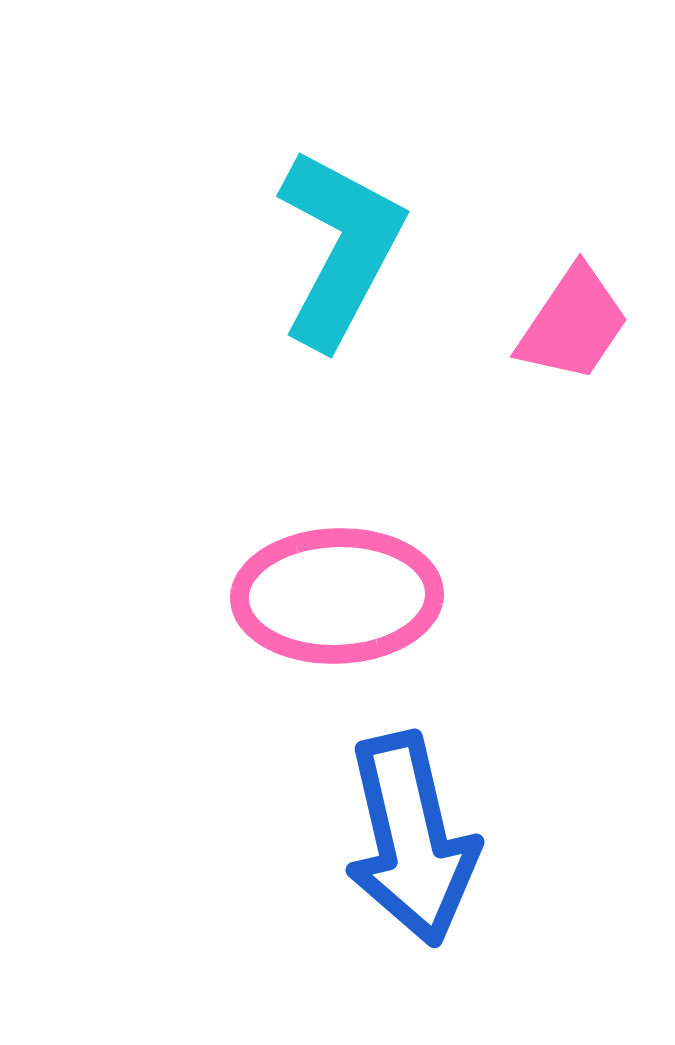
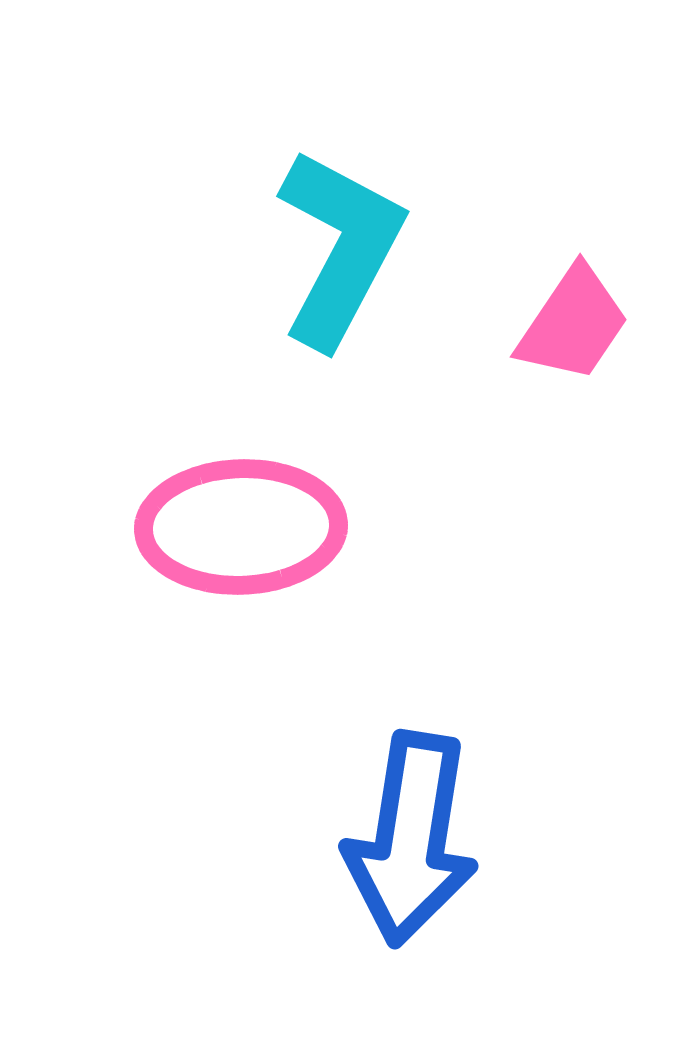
pink ellipse: moved 96 px left, 69 px up
blue arrow: rotated 22 degrees clockwise
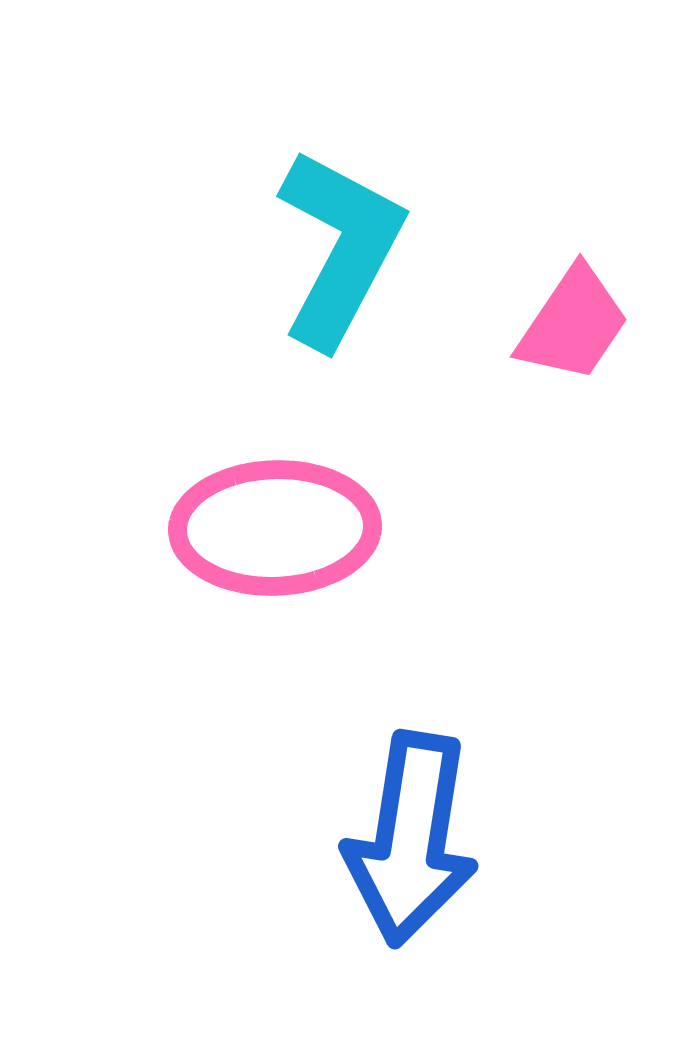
pink ellipse: moved 34 px right, 1 px down
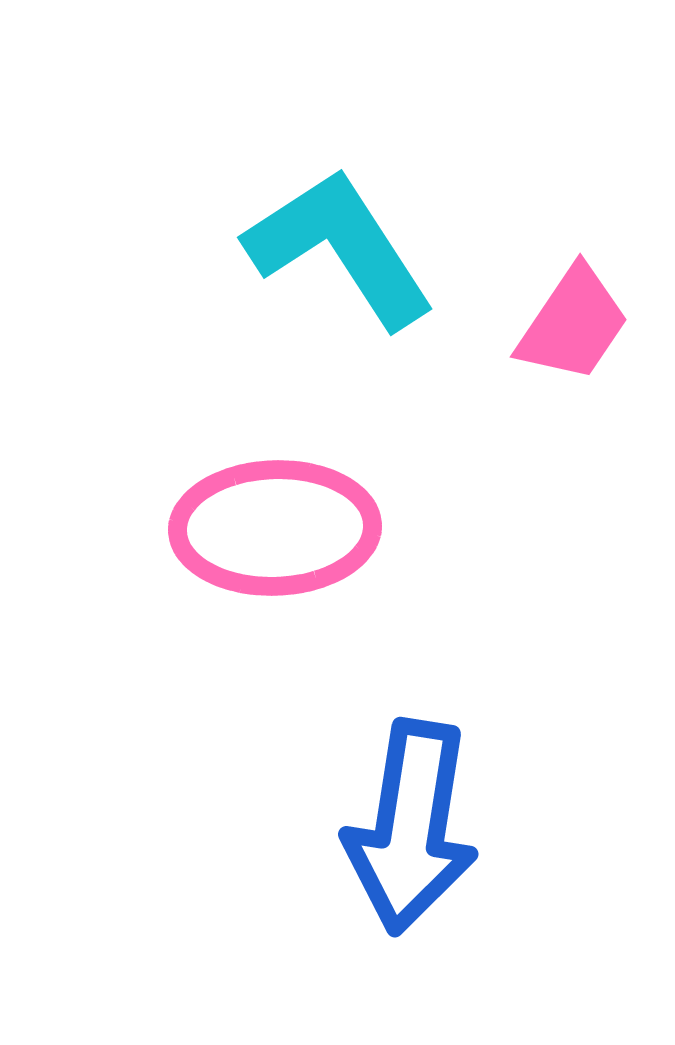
cyan L-shape: rotated 61 degrees counterclockwise
blue arrow: moved 12 px up
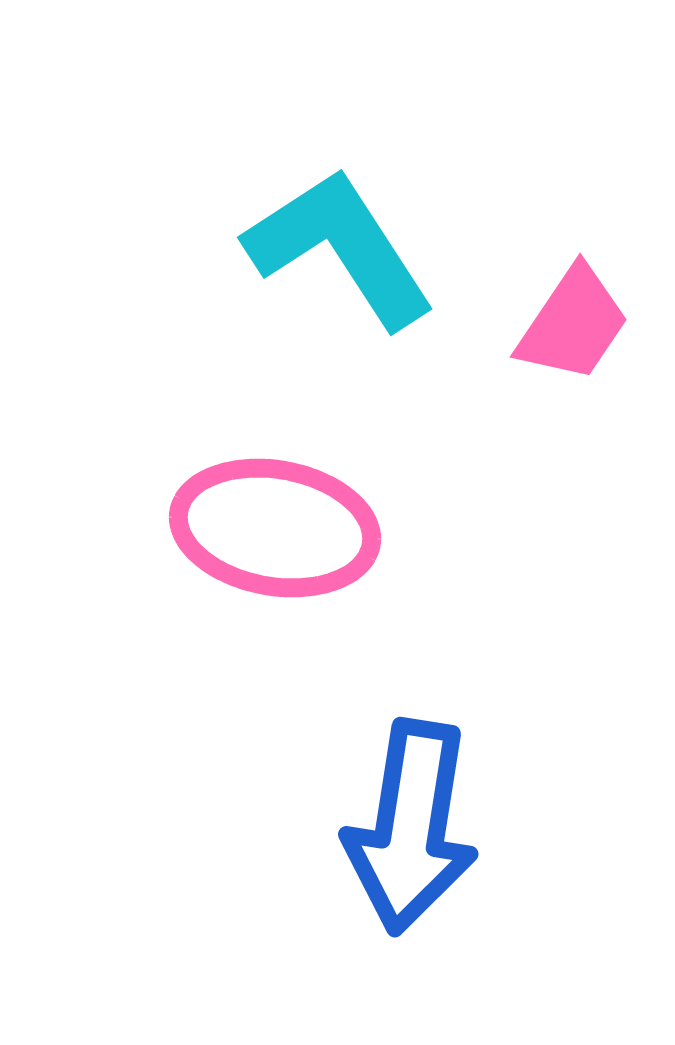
pink ellipse: rotated 12 degrees clockwise
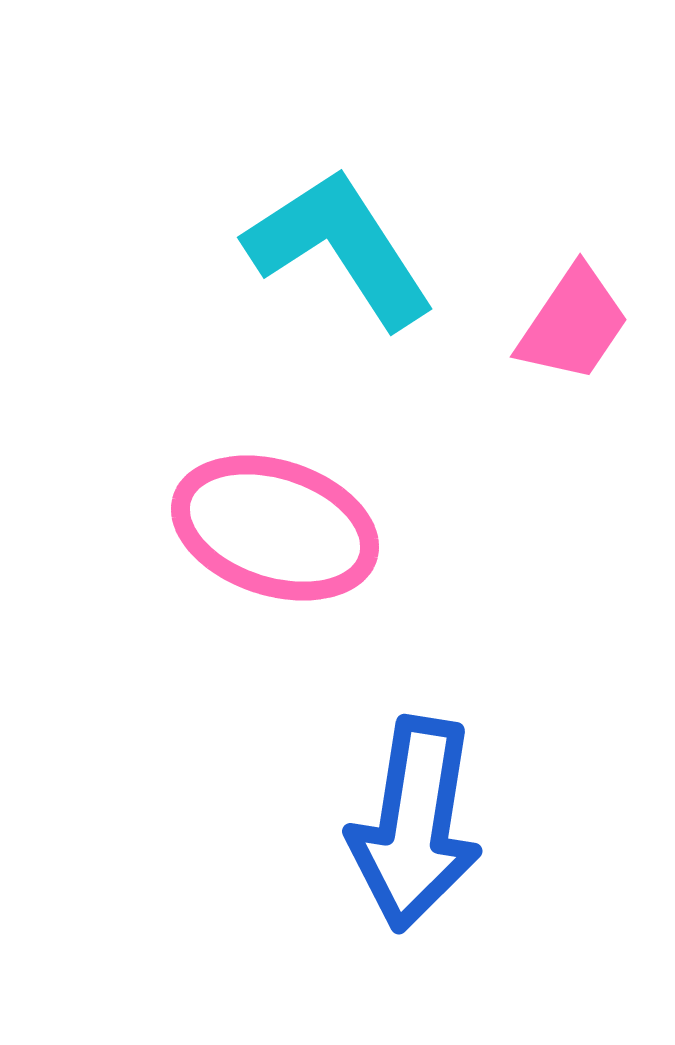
pink ellipse: rotated 8 degrees clockwise
blue arrow: moved 4 px right, 3 px up
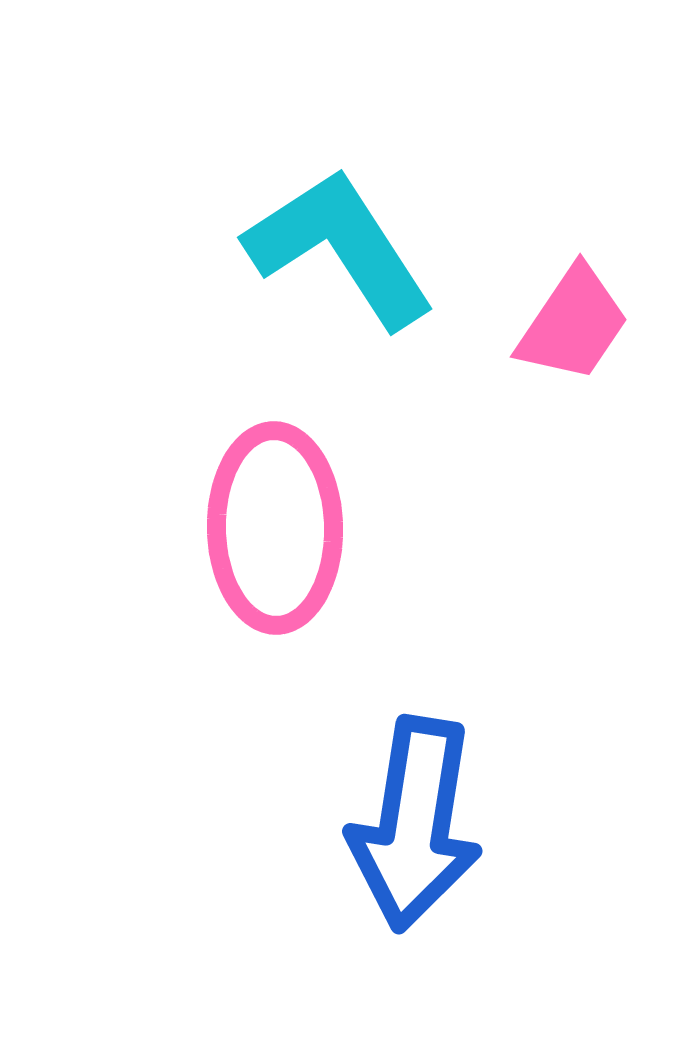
pink ellipse: rotated 71 degrees clockwise
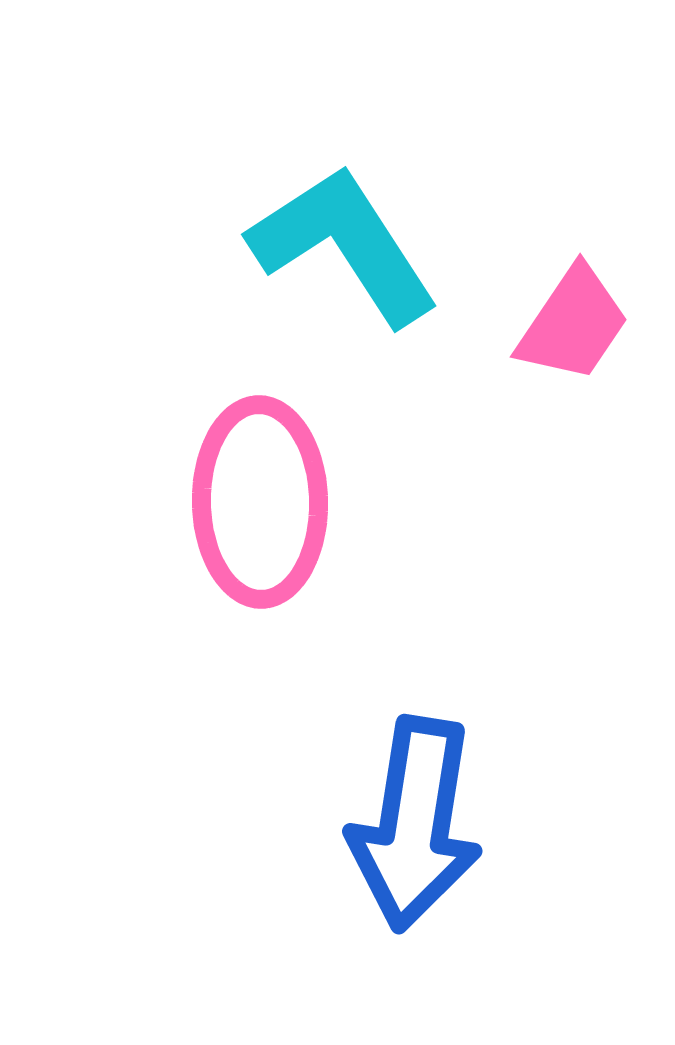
cyan L-shape: moved 4 px right, 3 px up
pink ellipse: moved 15 px left, 26 px up
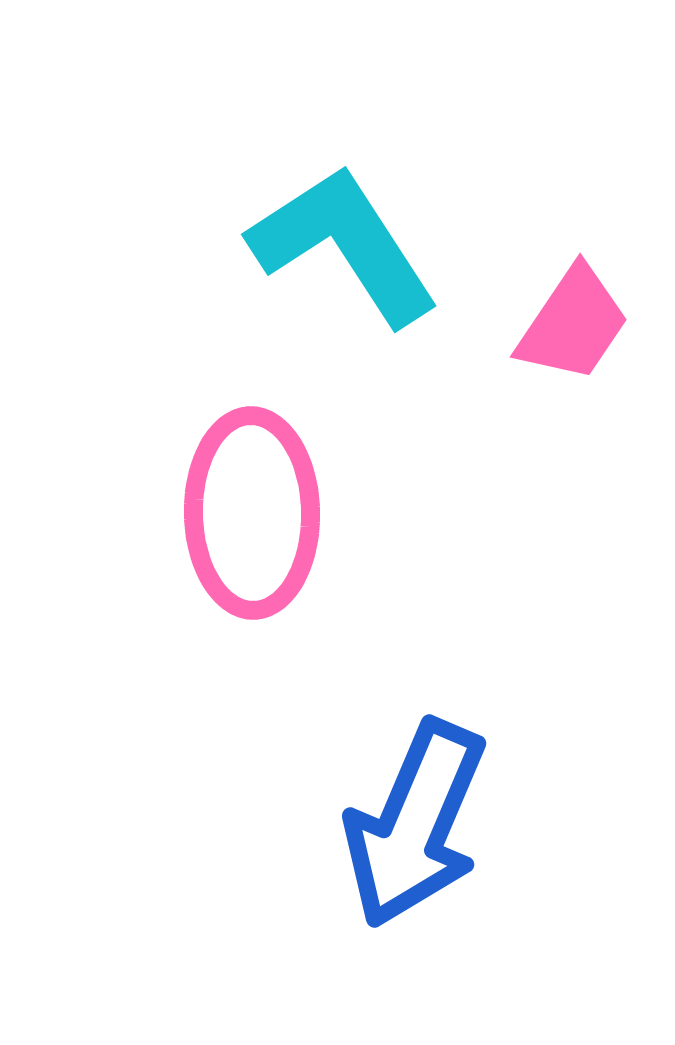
pink ellipse: moved 8 px left, 11 px down
blue arrow: rotated 14 degrees clockwise
